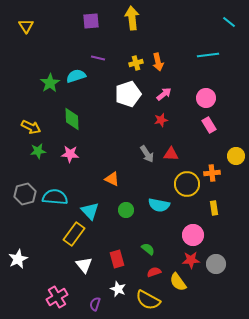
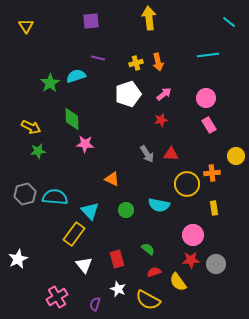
yellow arrow at (132, 18): moved 17 px right
pink star at (70, 154): moved 15 px right, 10 px up
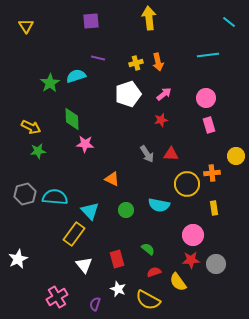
pink rectangle at (209, 125): rotated 14 degrees clockwise
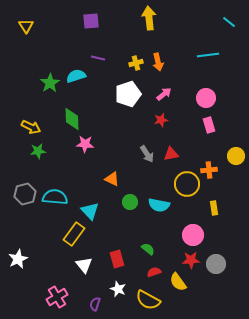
red triangle at (171, 154): rotated 14 degrees counterclockwise
orange cross at (212, 173): moved 3 px left, 3 px up
green circle at (126, 210): moved 4 px right, 8 px up
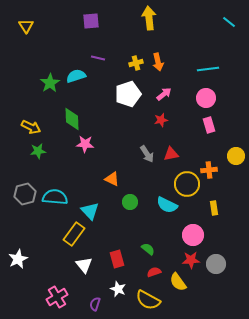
cyan line at (208, 55): moved 14 px down
cyan semicircle at (159, 205): moved 8 px right; rotated 15 degrees clockwise
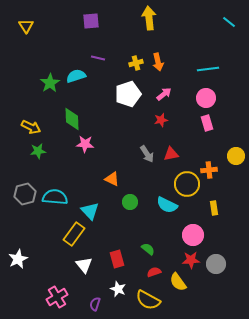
pink rectangle at (209, 125): moved 2 px left, 2 px up
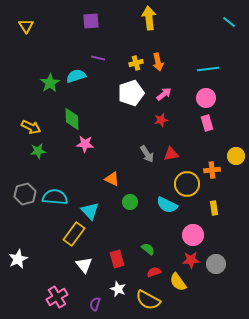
white pentagon at (128, 94): moved 3 px right, 1 px up
orange cross at (209, 170): moved 3 px right
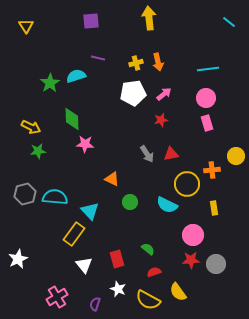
white pentagon at (131, 93): moved 2 px right; rotated 10 degrees clockwise
yellow semicircle at (178, 282): moved 10 px down
